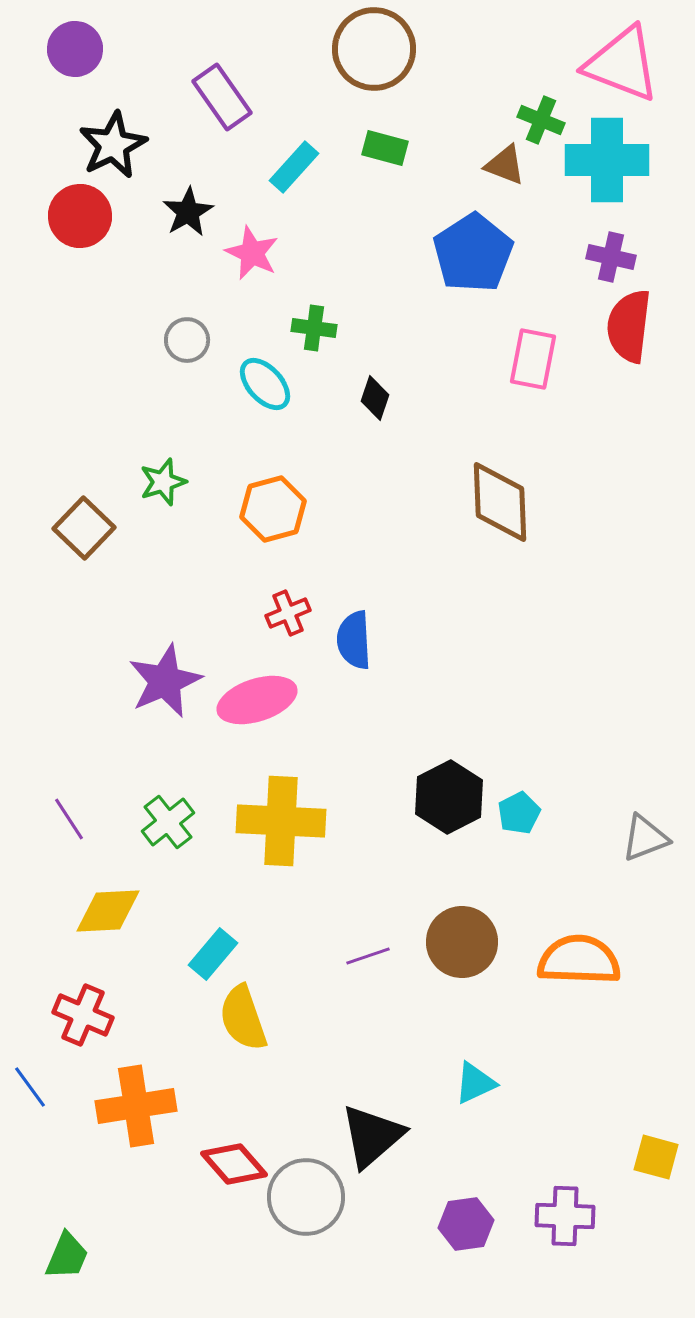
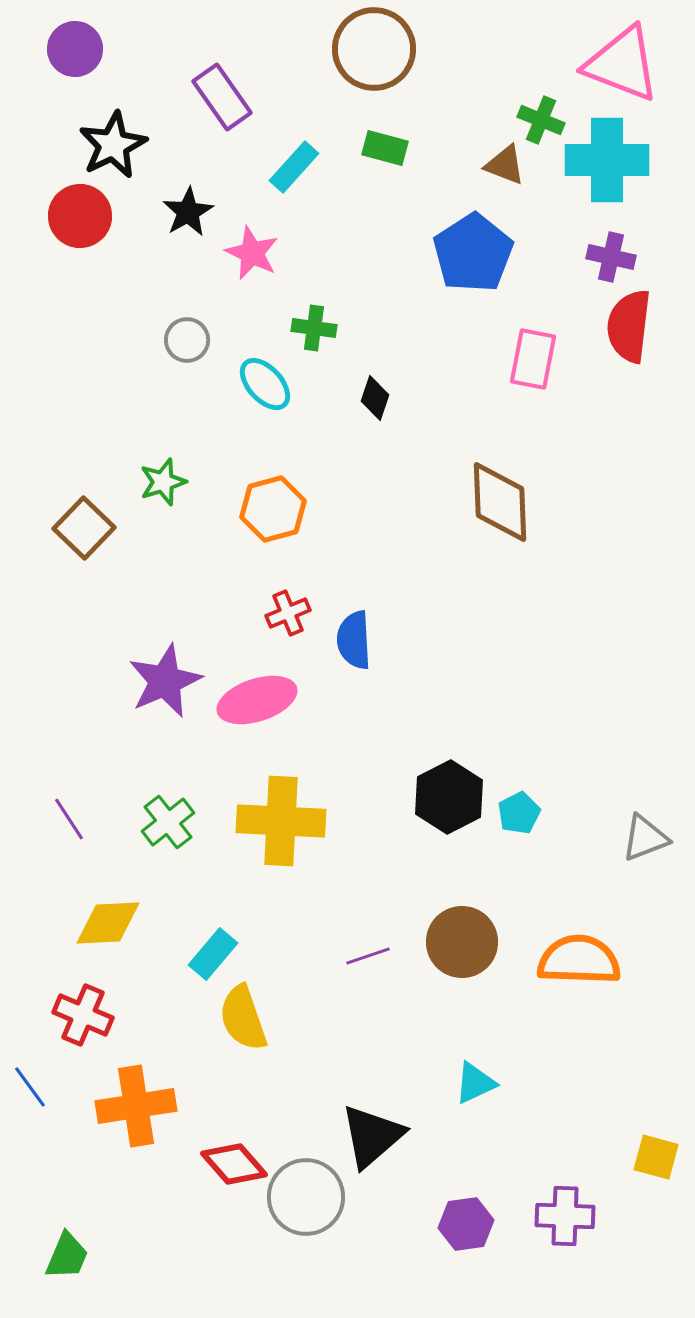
yellow diamond at (108, 911): moved 12 px down
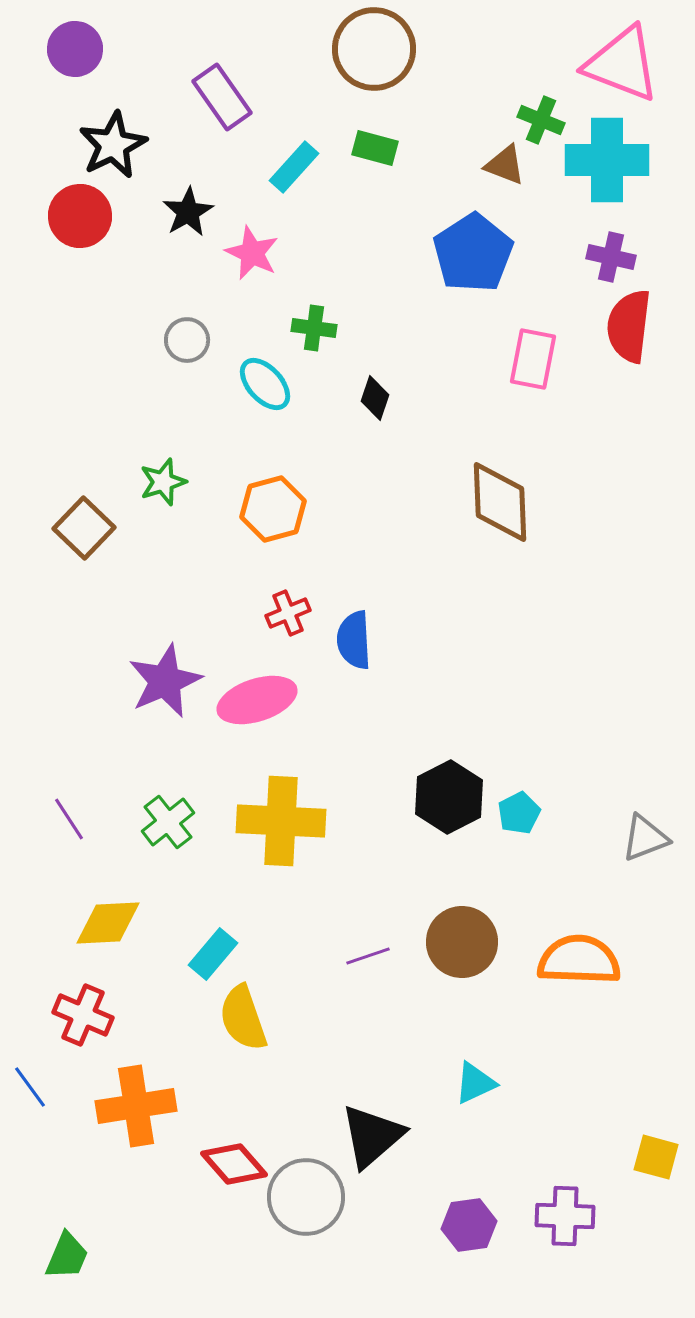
green rectangle at (385, 148): moved 10 px left
purple hexagon at (466, 1224): moved 3 px right, 1 px down
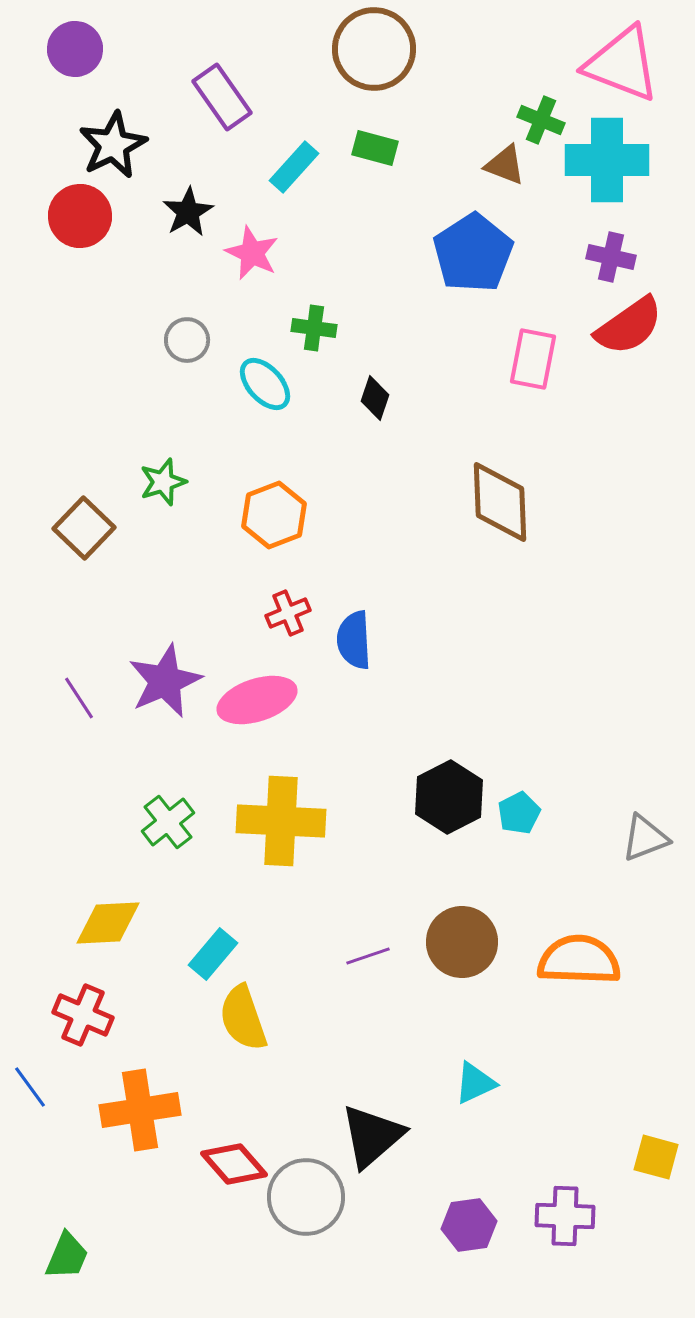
red semicircle at (629, 326): rotated 132 degrees counterclockwise
orange hexagon at (273, 509): moved 1 px right, 6 px down; rotated 6 degrees counterclockwise
purple line at (69, 819): moved 10 px right, 121 px up
orange cross at (136, 1106): moved 4 px right, 4 px down
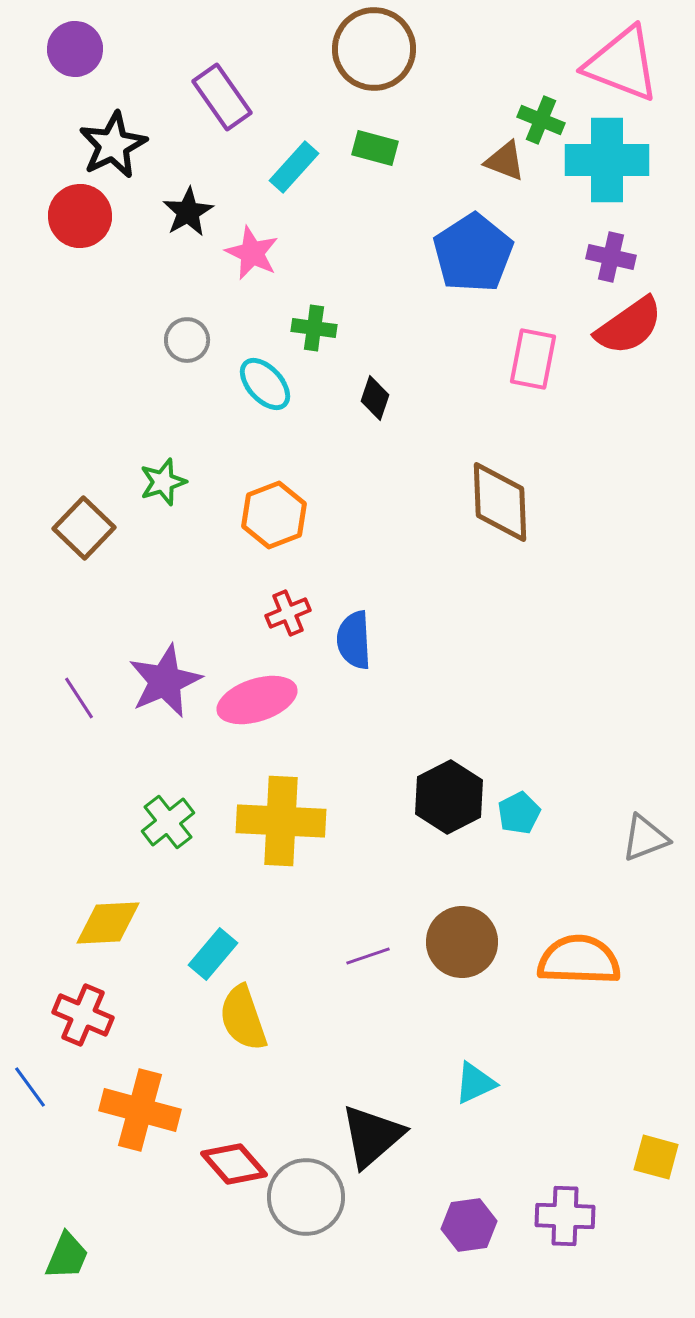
brown triangle at (505, 165): moved 4 px up
orange cross at (140, 1110): rotated 24 degrees clockwise
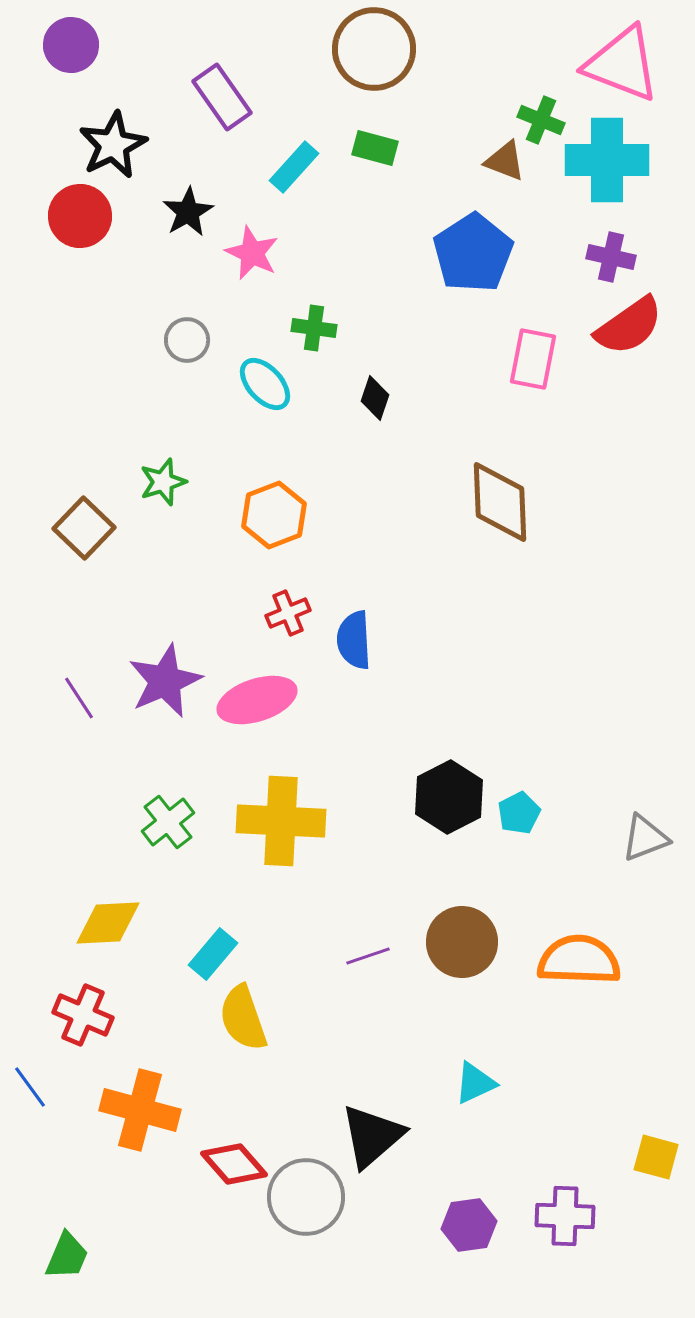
purple circle at (75, 49): moved 4 px left, 4 px up
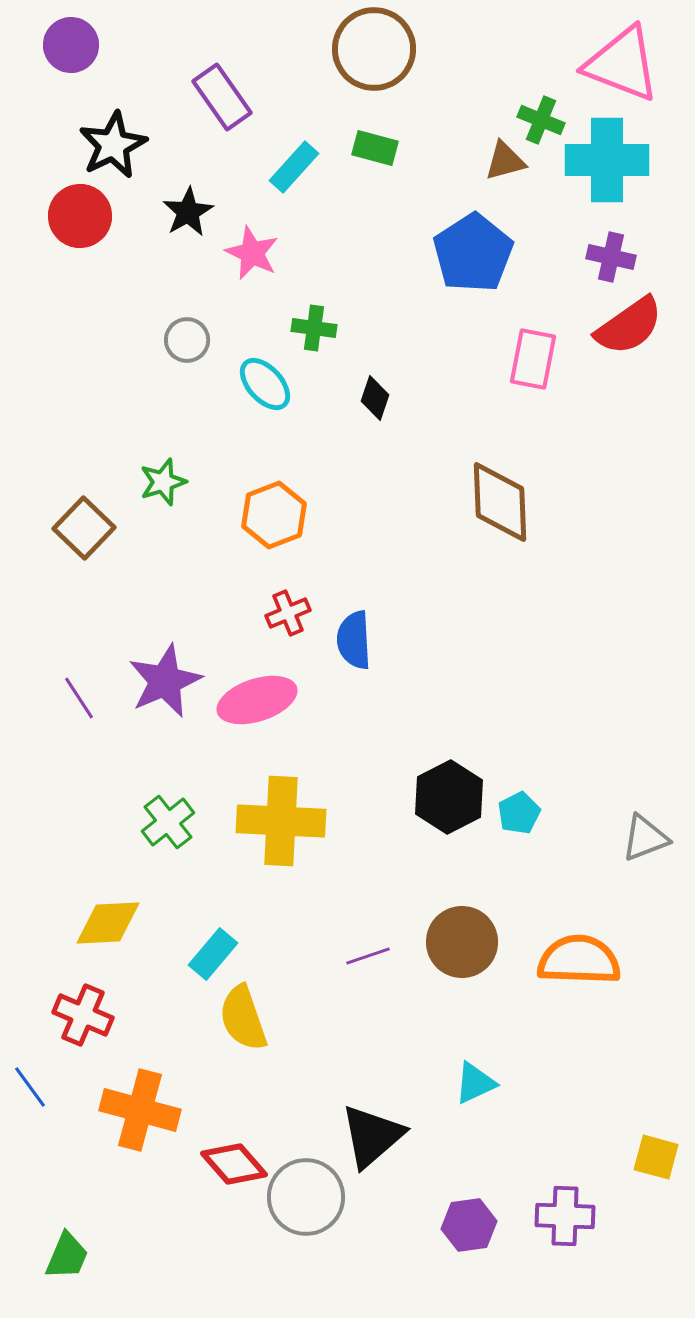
brown triangle at (505, 161): rotated 36 degrees counterclockwise
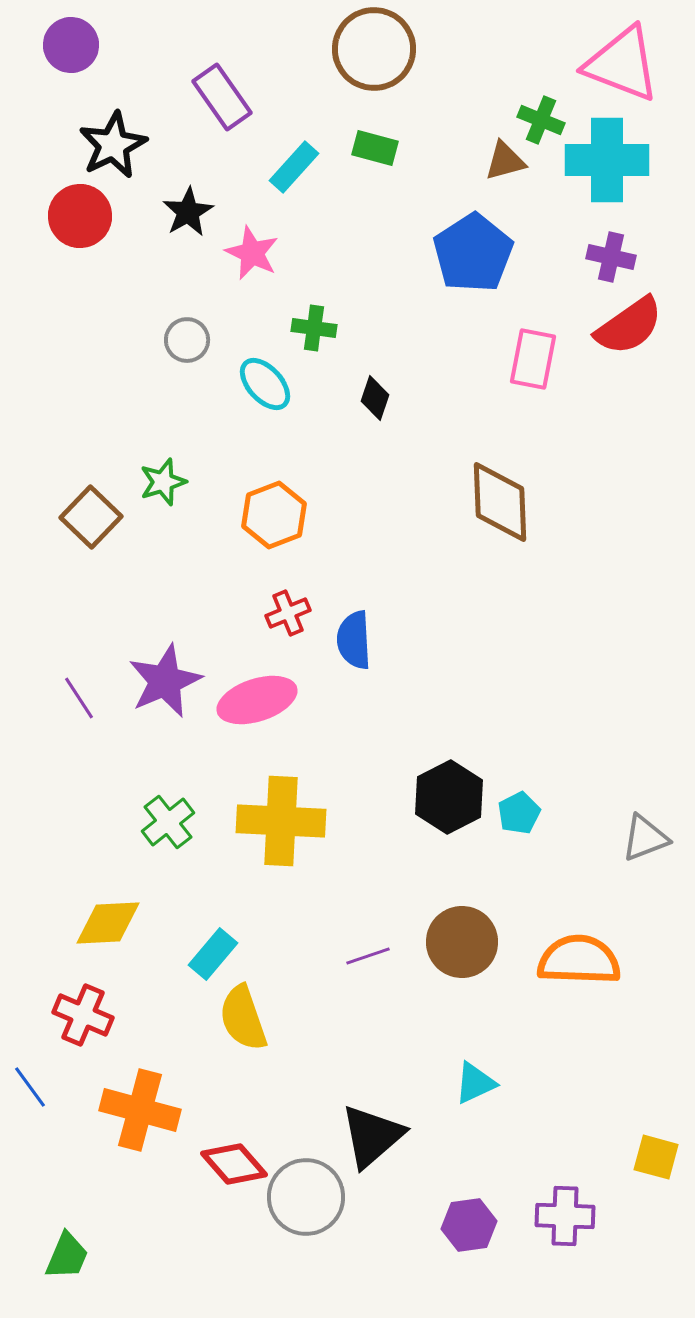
brown square at (84, 528): moved 7 px right, 11 px up
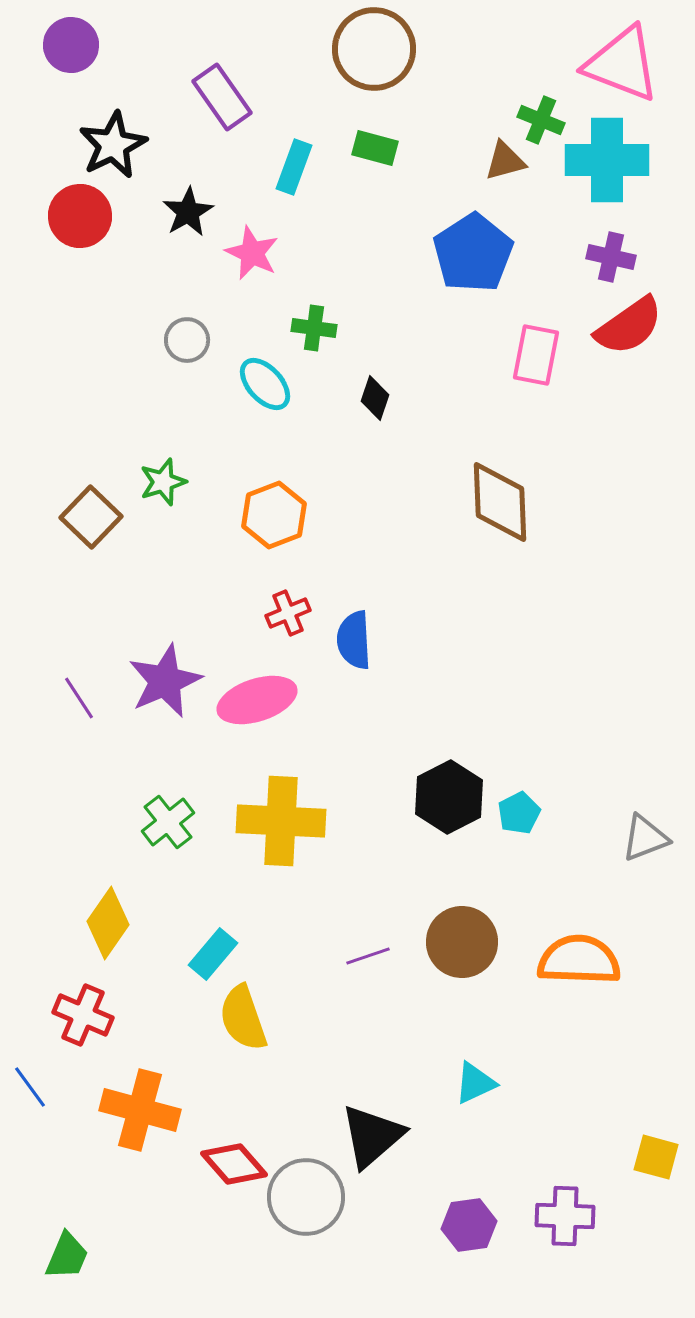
cyan rectangle at (294, 167): rotated 22 degrees counterclockwise
pink rectangle at (533, 359): moved 3 px right, 4 px up
yellow diamond at (108, 923): rotated 52 degrees counterclockwise
